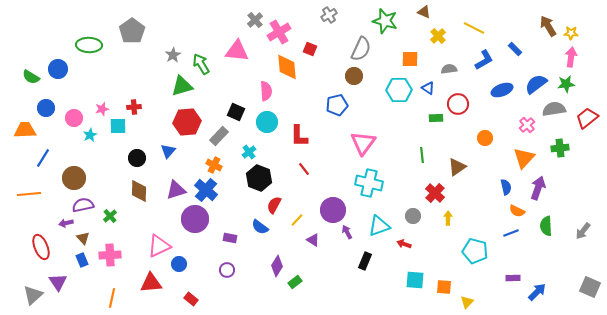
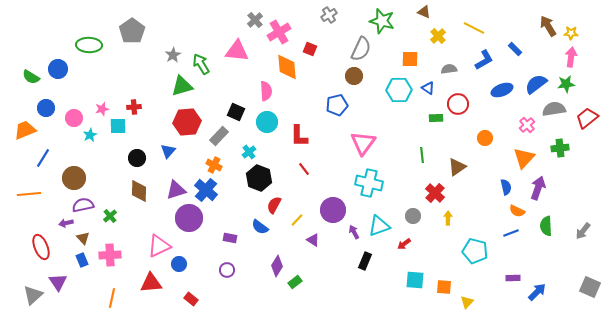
green star at (385, 21): moved 3 px left
orange trapezoid at (25, 130): rotated 20 degrees counterclockwise
purple circle at (195, 219): moved 6 px left, 1 px up
purple arrow at (347, 232): moved 7 px right
red arrow at (404, 244): rotated 56 degrees counterclockwise
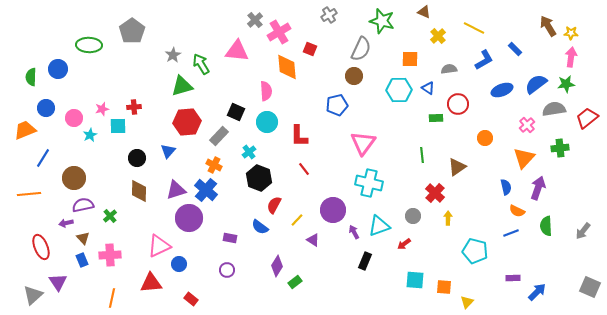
green semicircle at (31, 77): rotated 60 degrees clockwise
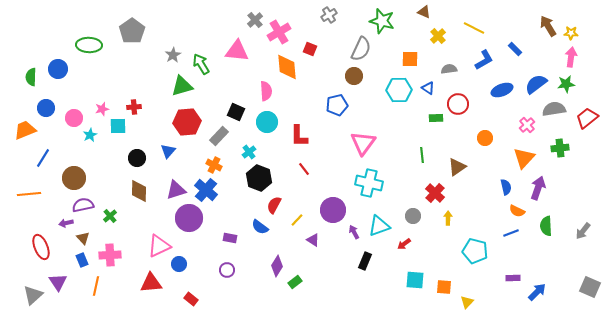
orange line at (112, 298): moved 16 px left, 12 px up
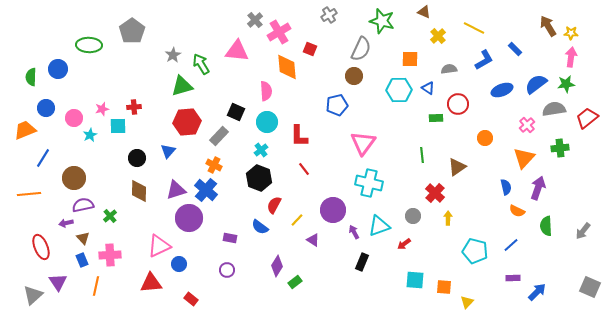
cyan cross at (249, 152): moved 12 px right, 2 px up
blue line at (511, 233): moved 12 px down; rotated 21 degrees counterclockwise
black rectangle at (365, 261): moved 3 px left, 1 px down
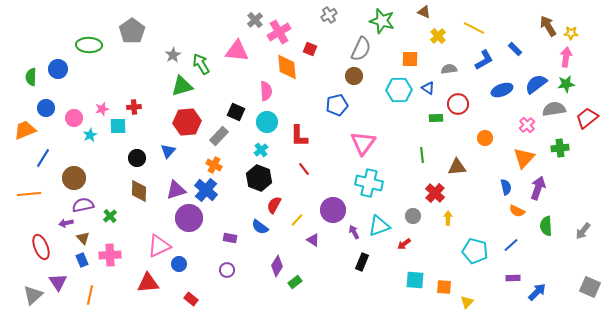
pink arrow at (571, 57): moved 5 px left
brown triangle at (457, 167): rotated 30 degrees clockwise
red triangle at (151, 283): moved 3 px left
orange line at (96, 286): moved 6 px left, 9 px down
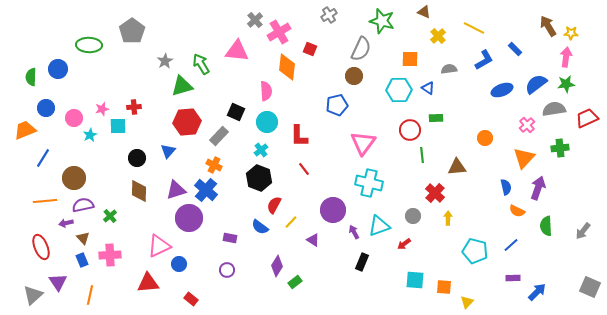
gray star at (173, 55): moved 8 px left, 6 px down
orange diamond at (287, 67): rotated 12 degrees clockwise
red circle at (458, 104): moved 48 px left, 26 px down
red trapezoid at (587, 118): rotated 15 degrees clockwise
orange line at (29, 194): moved 16 px right, 7 px down
yellow line at (297, 220): moved 6 px left, 2 px down
